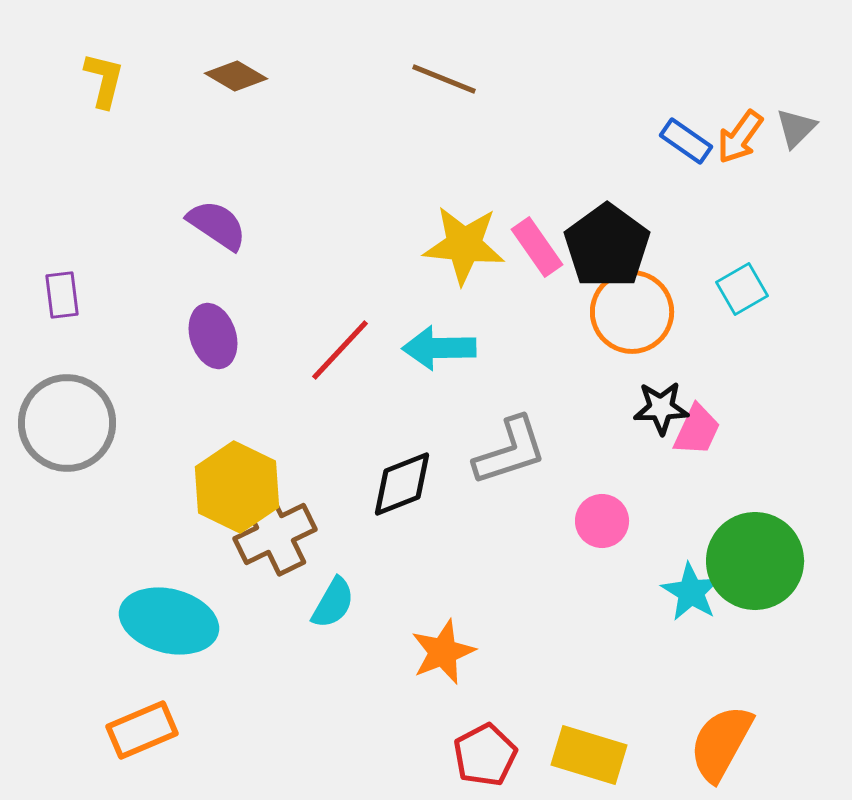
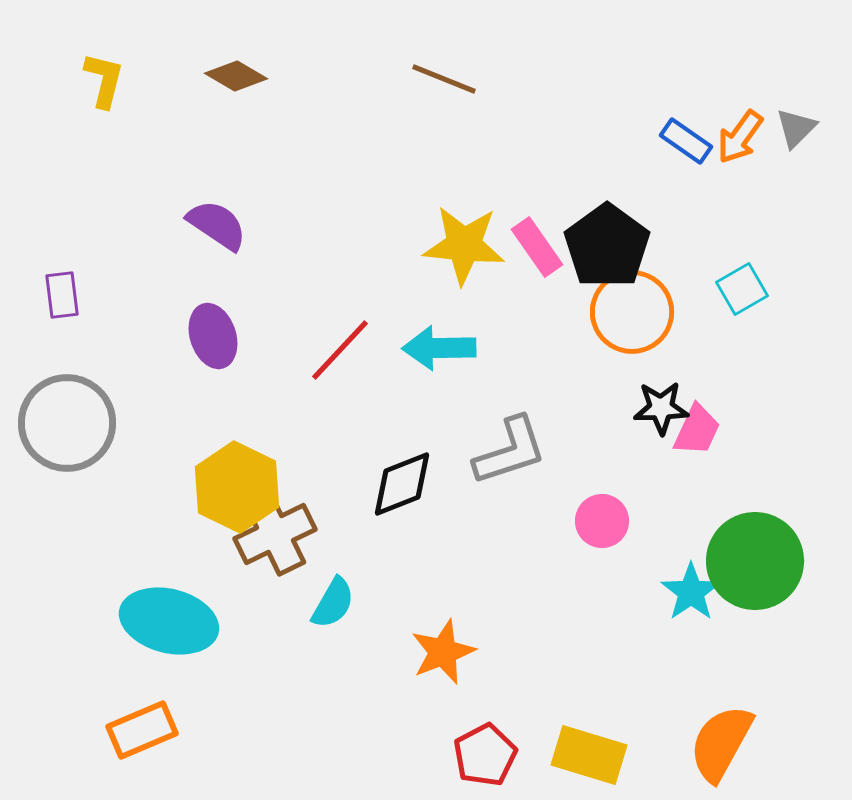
cyan star: rotated 6 degrees clockwise
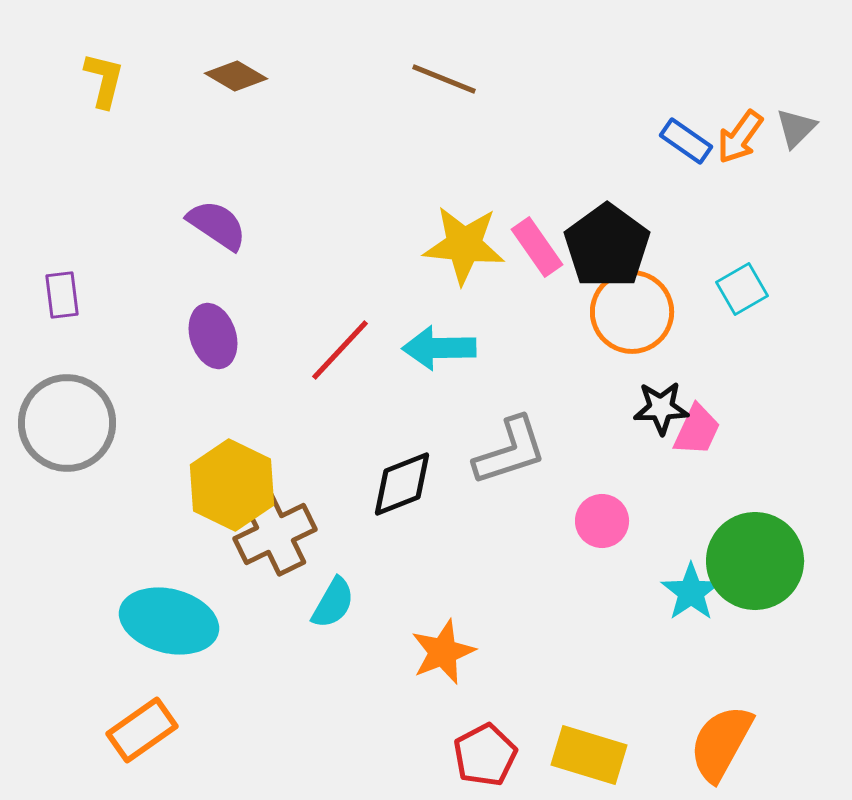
yellow hexagon: moved 5 px left, 2 px up
orange rectangle: rotated 12 degrees counterclockwise
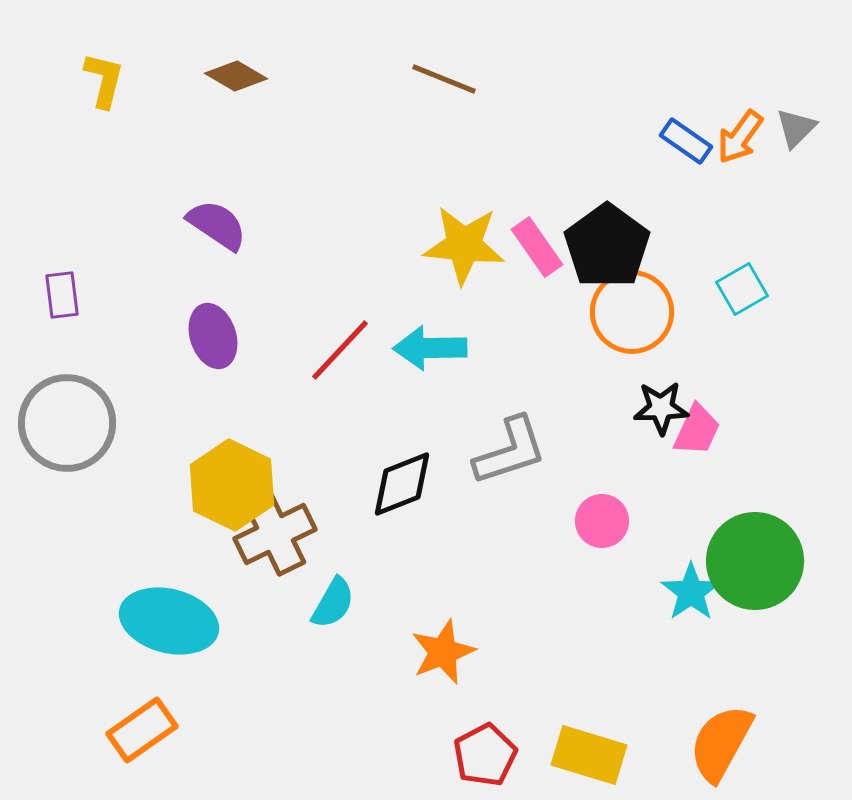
cyan arrow: moved 9 px left
